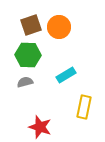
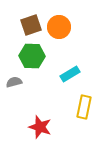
green hexagon: moved 4 px right, 1 px down
cyan rectangle: moved 4 px right, 1 px up
gray semicircle: moved 11 px left
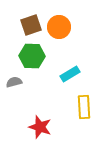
yellow rectangle: rotated 15 degrees counterclockwise
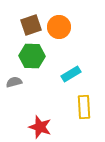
cyan rectangle: moved 1 px right
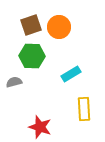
yellow rectangle: moved 2 px down
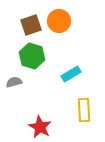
orange circle: moved 6 px up
green hexagon: rotated 15 degrees clockwise
yellow rectangle: moved 1 px down
red star: rotated 10 degrees clockwise
